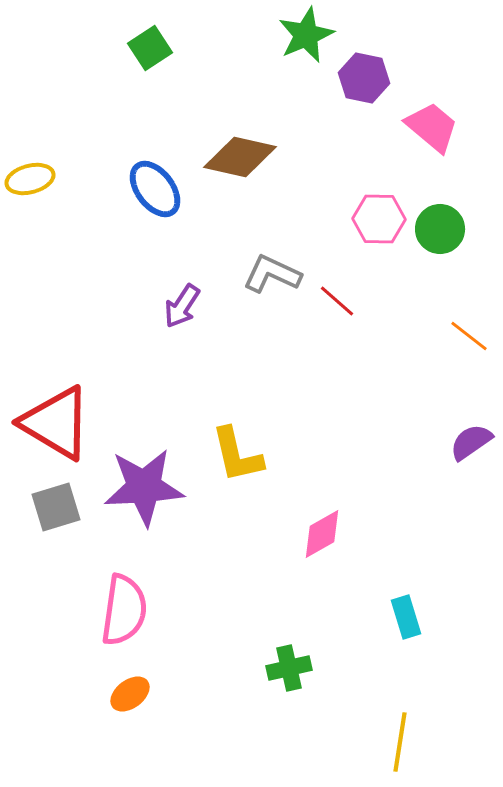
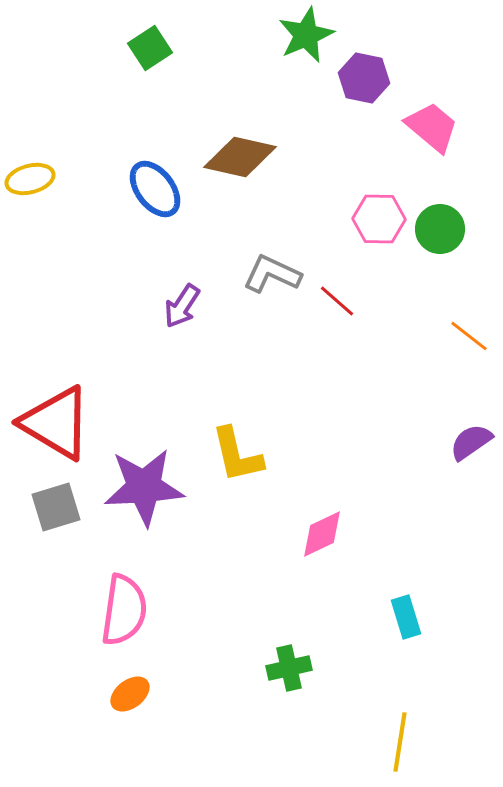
pink diamond: rotated 4 degrees clockwise
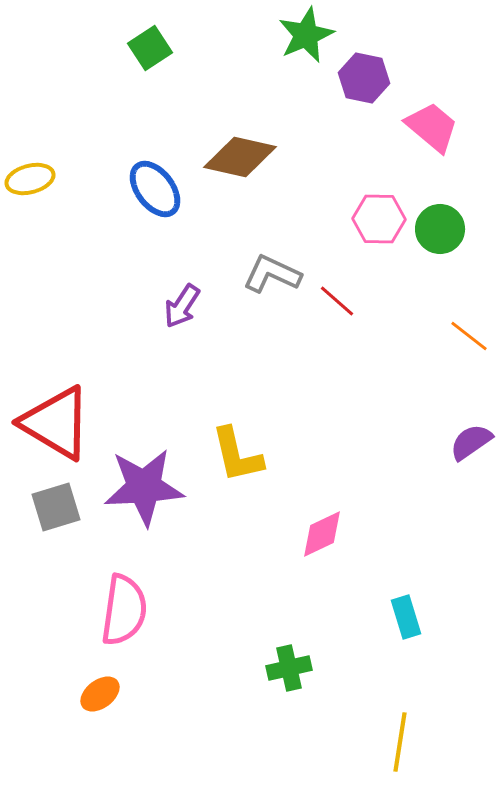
orange ellipse: moved 30 px left
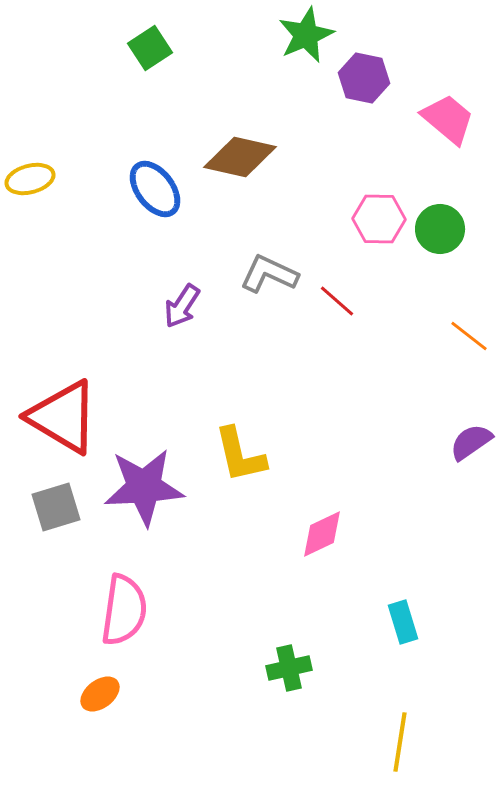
pink trapezoid: moved 16 px right, 8 px up
gray L-shape: moved 3 px left
red triangle: moved 7 px right, 6 px up
yellow L-shape: moved 3 px right
cyan rectangle: moved 3 px left, 5 px down
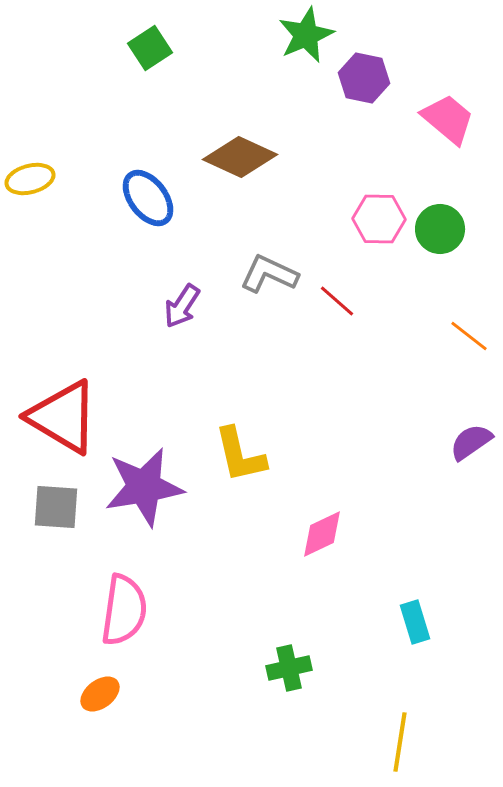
brown diamond: rotated 12 degrees clockwise
blue ellipse: moved 7 px left, 9 px down
purple star: rotated 6 degrees counterclockwise
gray square: rotated 21 degrees clockwise
cyan rectangle: moved 12 px right
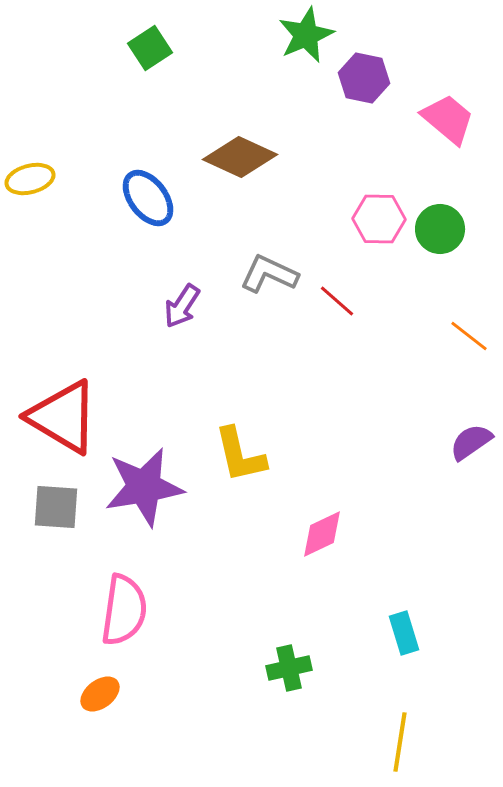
cyan rectangle: moved 11 px left, 11 px down
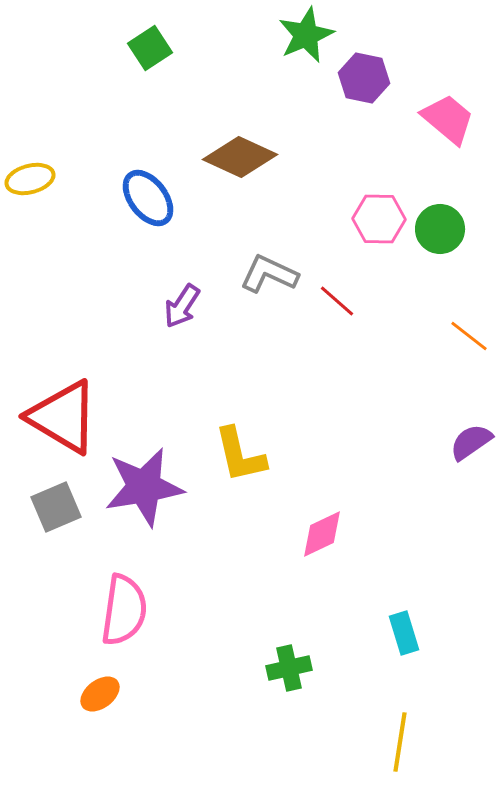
gray square: rotated 27 degrees counterclockwise
